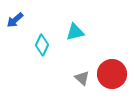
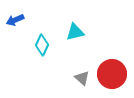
blue arrow: rotated 18 degrees clockwise
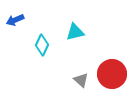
gray triangle: moved 1 px left, 2 px down
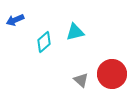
cyan diamond: moved 2 px right, 3 px up; rotated 25 degrees clockwise
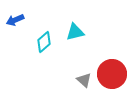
gray triangle: moved 3 px right
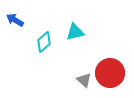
blue arrow: rotated 54 degrees clockwise
red circle: moved 2 px left, 1 px up
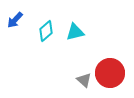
blue arrow: rotated 78 degrees counterclockwise
cyan diamond: moved 2 px right, 11 px up
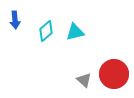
blue arrow: rotated 48 degrees counterclockwise
red circle: moved 4 px right, 1 px down
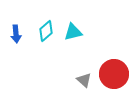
blue arrow: moved 1 px right, 14 px down
cyan triangle: moved 2 px left
